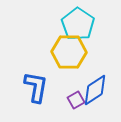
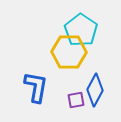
cyan pentagon: moved 3 px right, 6 px down
blue diamond: rotated 28 degrees counterclockwise
purple square: rotated 18 degrees clockwise
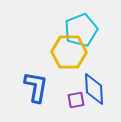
cyan pentagon: rotated 16 degrees clockwise
blue diamond: moved 1 px left, 1 px up; rotated 32 degrees counterclockwise
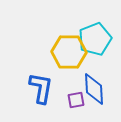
cyan pentagon: moved 14 px right, 9 px down
blue L-shape: moved 5 px right, 1 px down
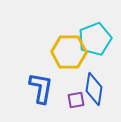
blue diamond: rotated 12 degrees clockwise
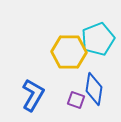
cyan pentagon: moved 3 px right
blue L-shape: moved 8 px left, 7 px down; rotated 20 degrees clockwise
purple square: rotated 30 degrees clockwise
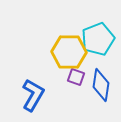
blue diamond: moved 7 px right, 4 px up
purple square: moved 23 px up
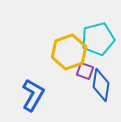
cyan pentagon: rotated 8 degrees clockwise
yellow hexagon: rotated 20 degrees counterclockwise
purple square: moved 9 px right, 6 px up
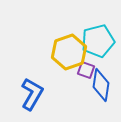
cyan pentagon: moved 2 px down
purple square: moved 1 px right, 1 px up
blue L-shape: moved 1 px left, 1 px up
